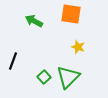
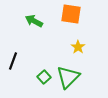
yellow star: rotated 16 degrees clockwise
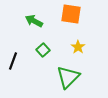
green square: moved 1 px left, 27 px up
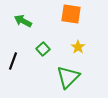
green arrow: moved 11 px left
green square: moved 1 px up
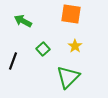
yellow star: moved 3 px left, 1 px up
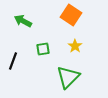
orange square: moved 1 px down; rotated 25 degrees clockwise
green square: rotated 32 degrees clockwise
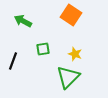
yellow star: moved 8 px down; rotated 16 degrees counterclockwise
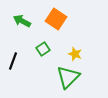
orange square: moved 15 px left, 4 px down
green arrow: moved 1 px left
green square: rotated 24 degrees counterclockwise
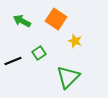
green square: moved 4 px left, 4 px down
yellow star: moved 13 px up
black line: rotated 48 degrees clockwise
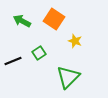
orange square: moved 2 px left
